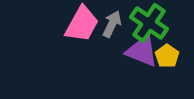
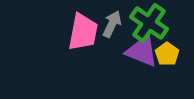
pink trapezoid: moved 1 px right, 8 px down; rotated 18 degrees counterclockwise
yellow pentagon: moved 2 px up
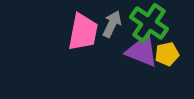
yellow pentagon: rotated 25 degrees clockwise
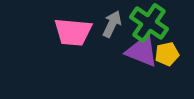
pink trapezoid: moved 10 px left; rotated 84 degrees clockwise
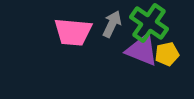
purple triangle: moved 1 px up
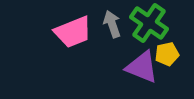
gray arrow: rotated 44 degrees counterclockwise
pink trapezoid: rotated 27 degrees counterclockwise
purple triangle: moved 17 px down
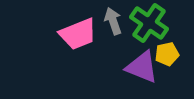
gray arrow: moved 1 px right, 3 px up
pink trapezoid: moved 5 px right, 2 px down
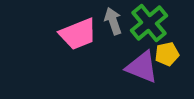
green cross: rotated 15 degrees clockwise
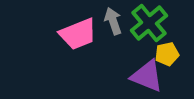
purple triangle: moved 5 px right, 9 px down
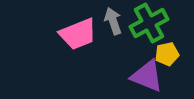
green cross: rotated 12 degrees clockwise
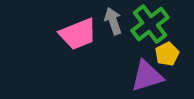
green cross: moved 1 px right, 1 px down; rotated 9 degrees counterclockwise
yellow pentagon: rotated 15 degrees counterclockwise
purple triangle: rotated 39 degrees counterclockwise
